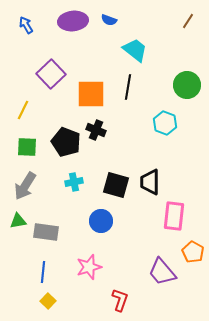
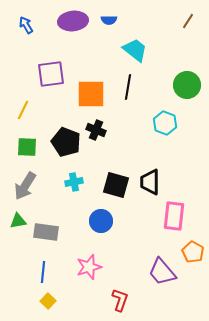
blue semicircle: rotated 21 degrees counterclockwise
purple square: rotated 36 degrees clockwise
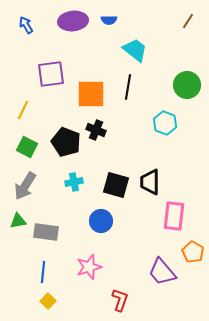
green square: rotated 25 degrees clockwise
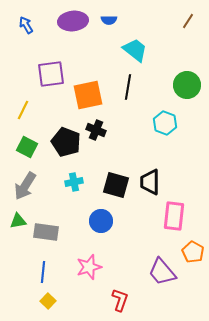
orange square: moved 3 px left, 1 px down; rotated 12 degrees counterclockwise
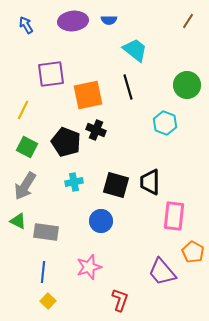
black line: rotated 25 degrees counterclockwise
green triangle: rotated 36 degrees clockwise
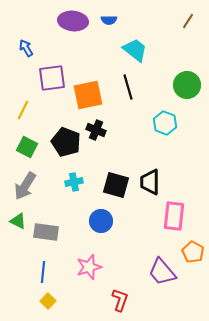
purple ellipse: rotated 12 degrees clockwise
blue arrow: moved 23 px down
purple square: moved 1 px right, 4 px down
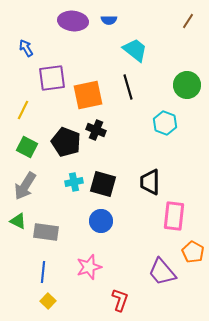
black square: moved 13 px left, 1 px up
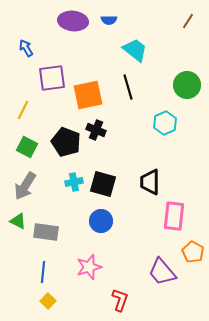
cyan hexagon: rotated 15 degrees clockwise
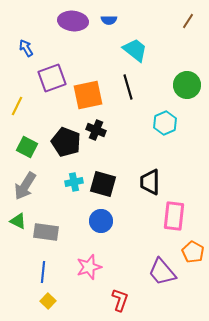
purple square: rotated 12 degrees counterclockwise
yellow line: moved 6 px left, 4 px up
